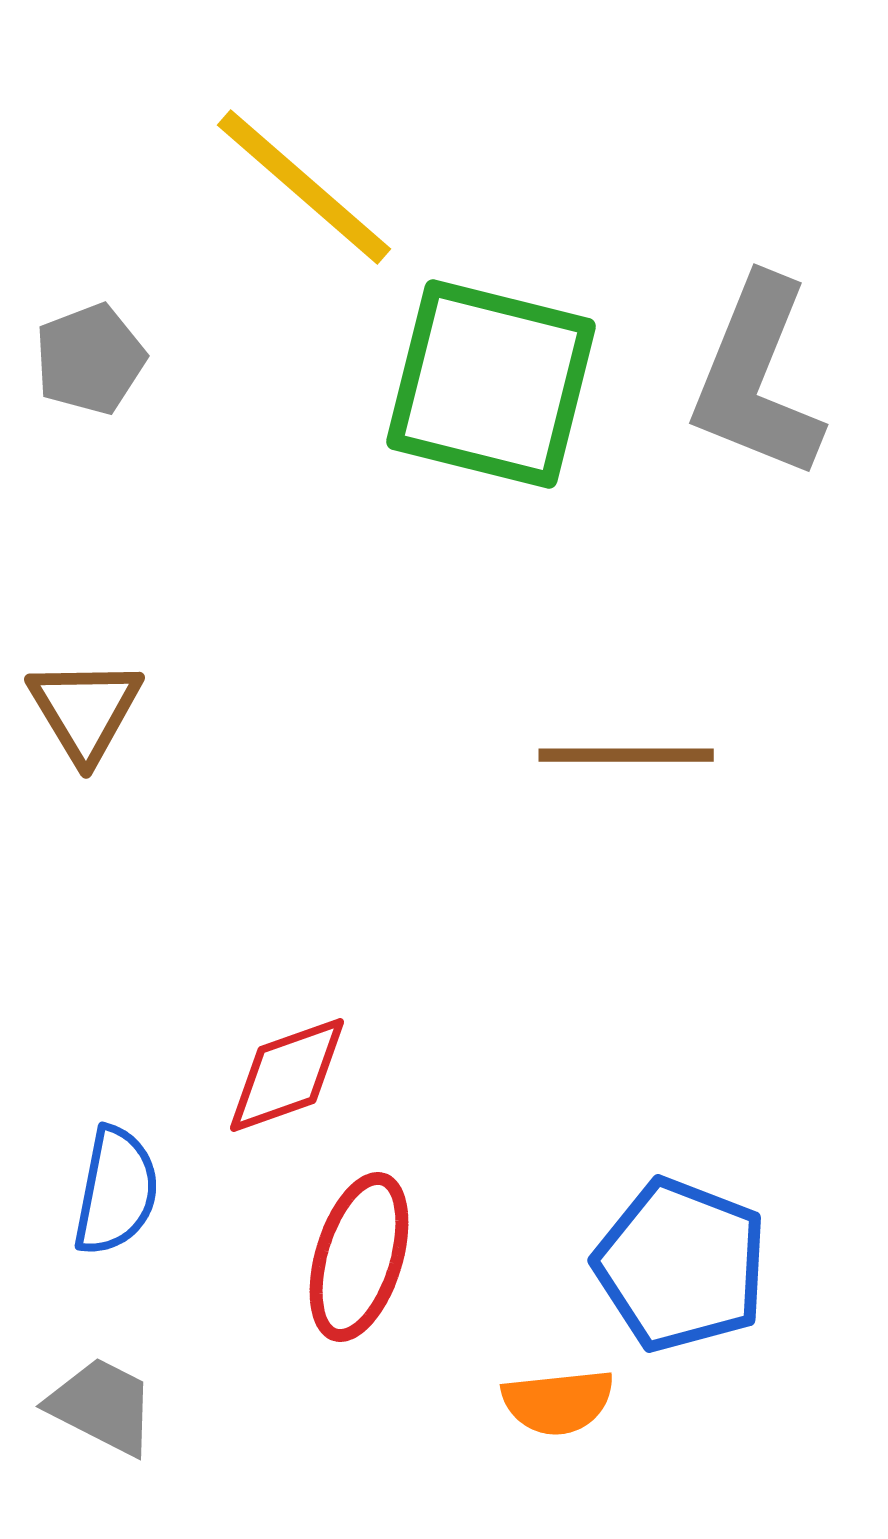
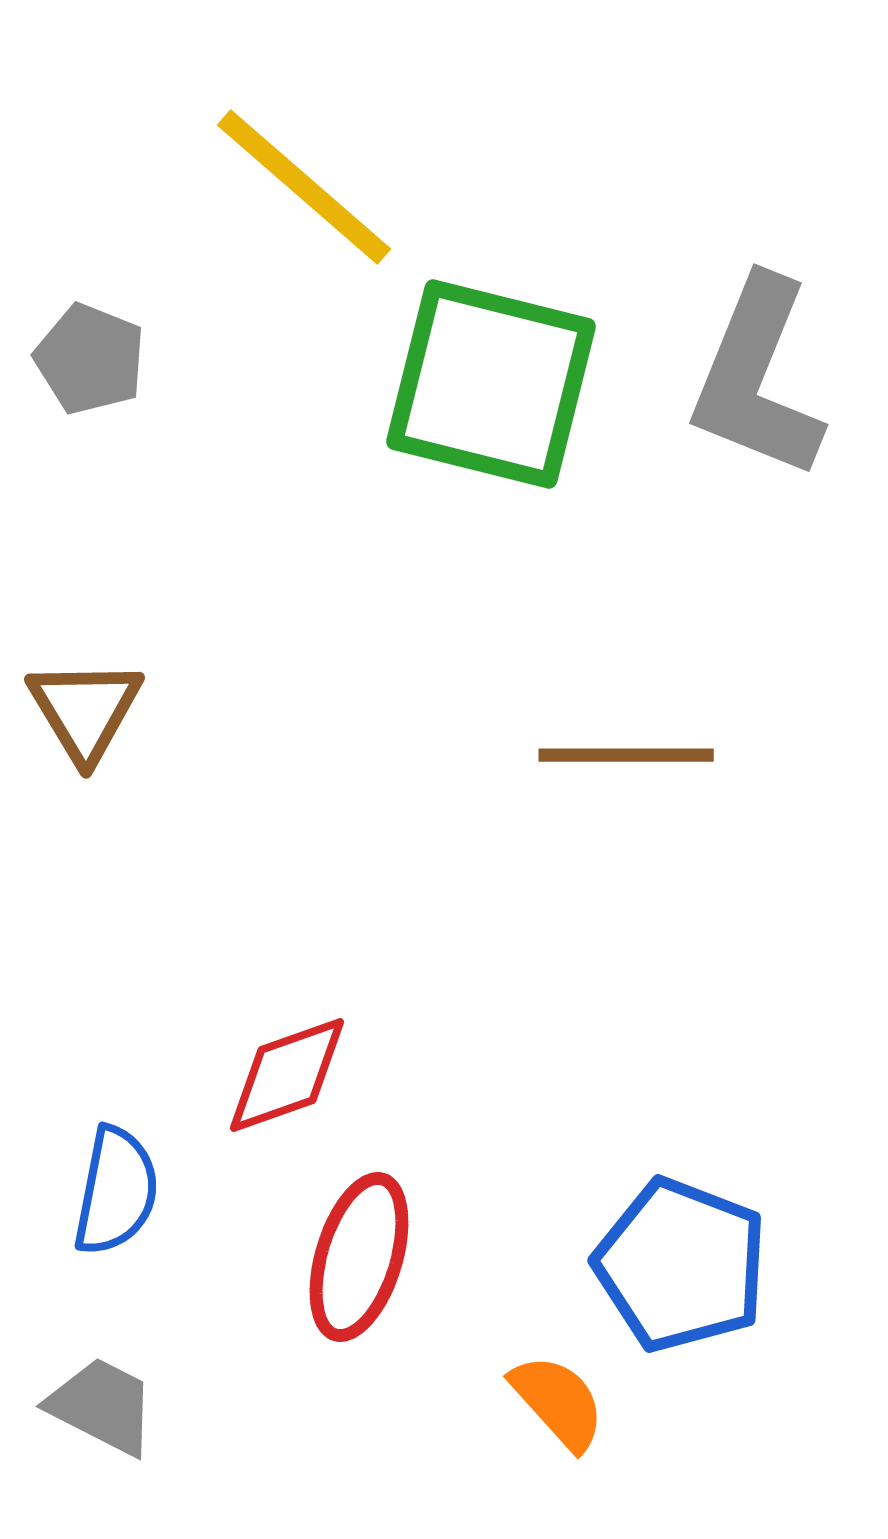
gray pentagon: rotated 29 degrees counterclockwise
orange semicircle: rotated 126 degrees counterclockwise
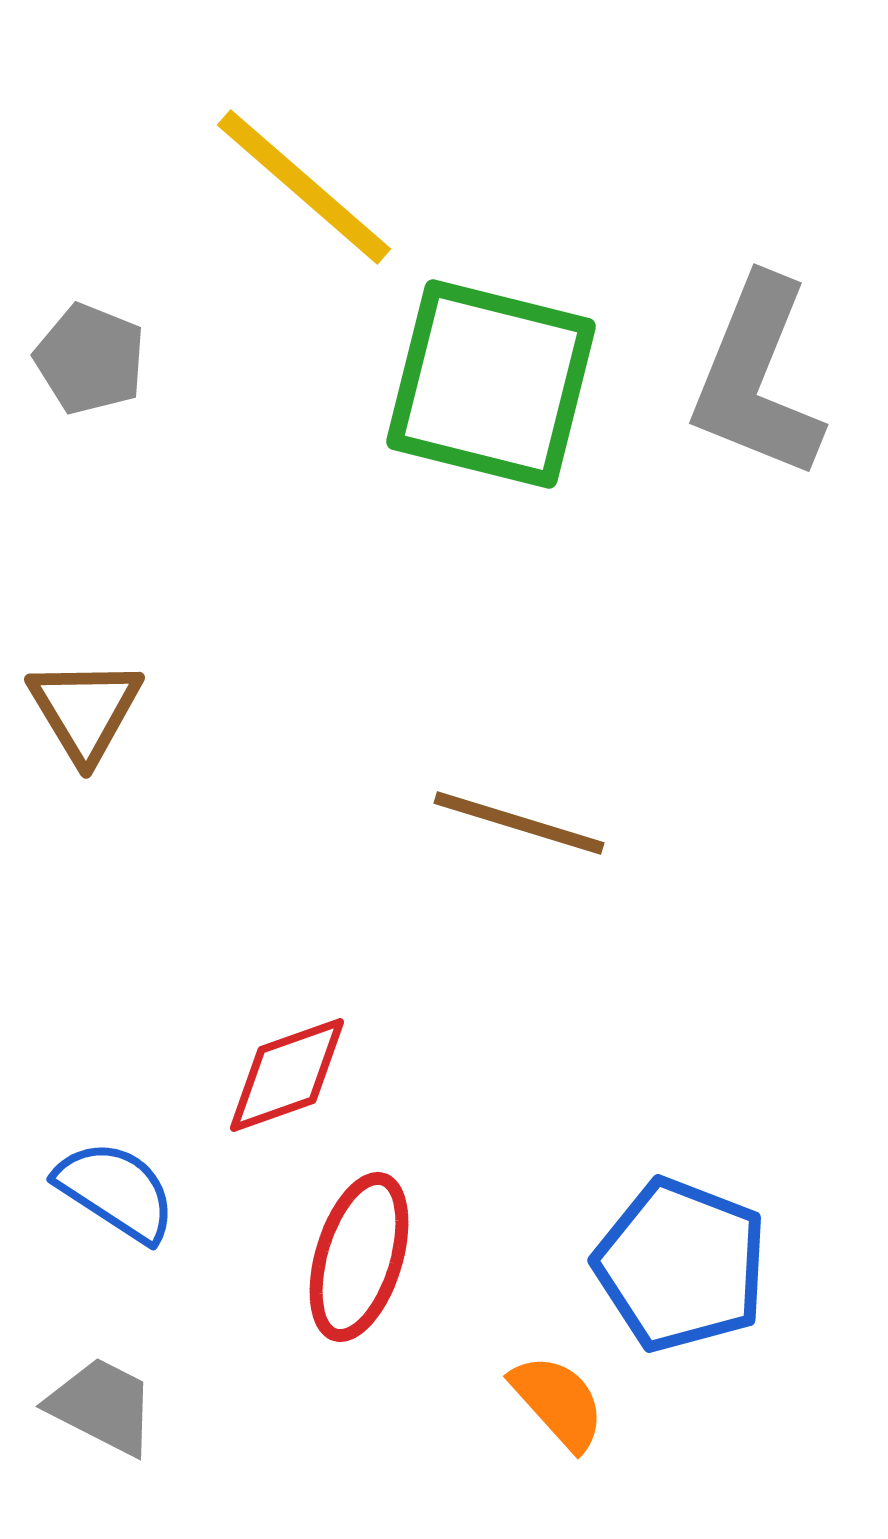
brown line: moved 107 px left, 68 px down; rotated 17 degrees clockwise
blue semicircle: rotated 68 degrees counterclockwise
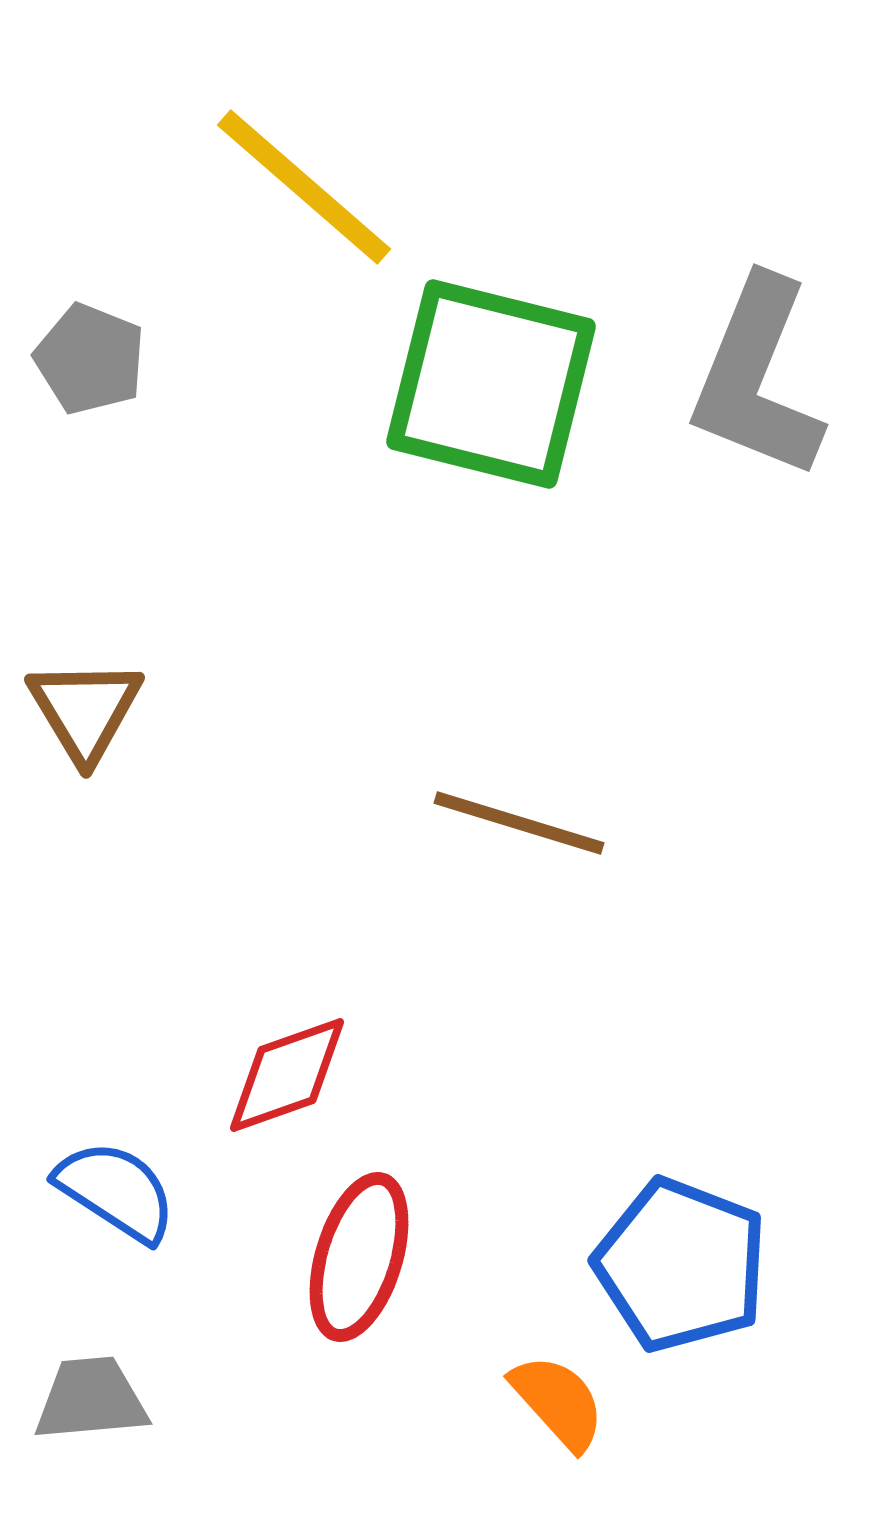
gray trapezoid: moved 11 px left, 7 px up; rotated 32 degrees counterclockwise
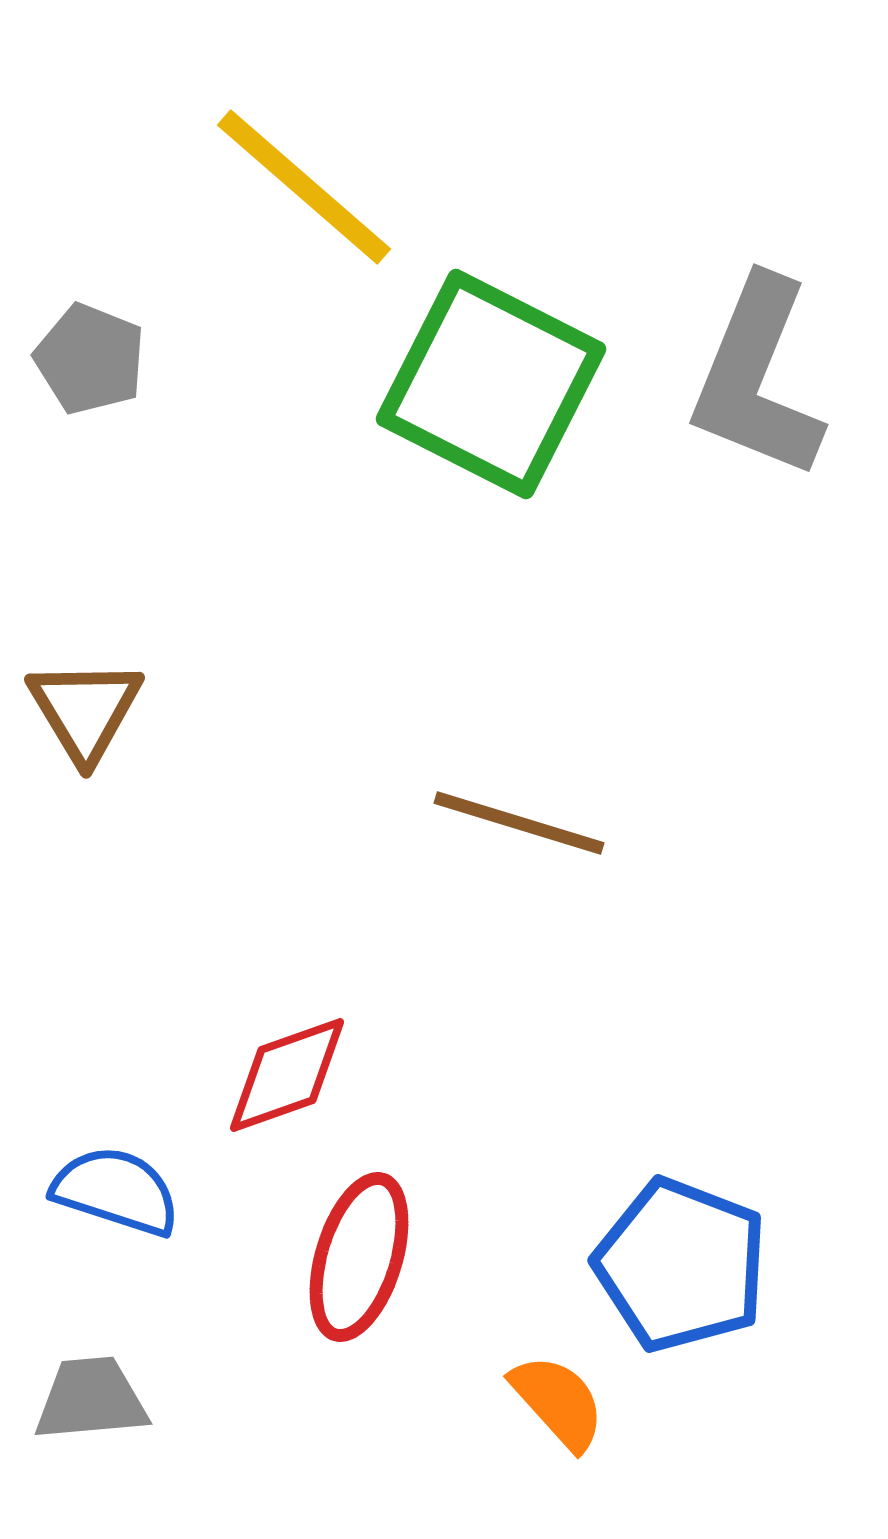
green square: rotated 13 degrees clockwise
blue semicircle: rotated 15 degrees counterclockwise
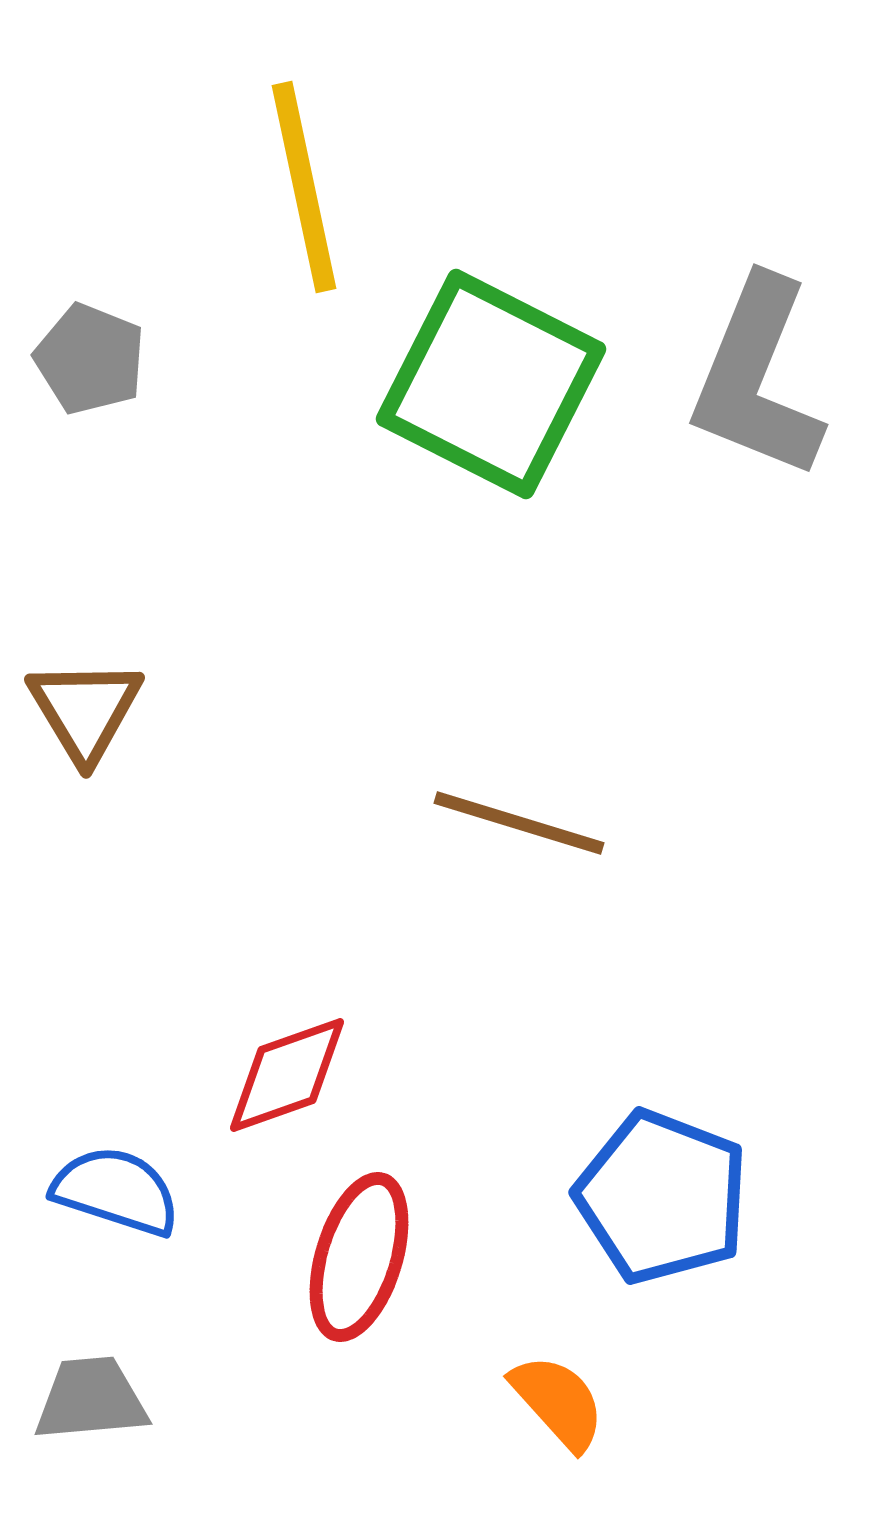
yellow line: rotated 37 degrees clockwise
blue pentagon: moved 19 px left, 68 px up
